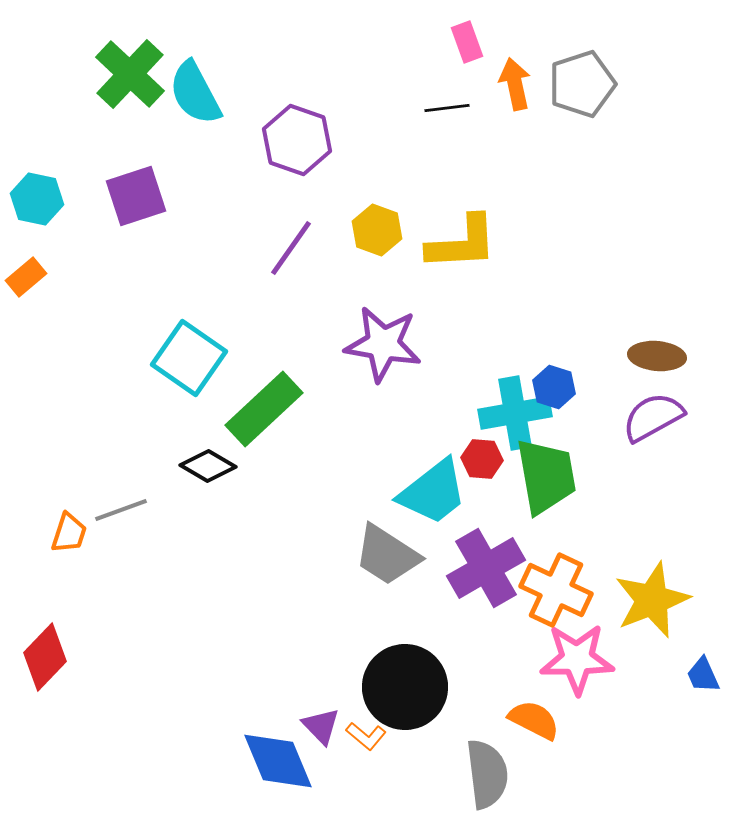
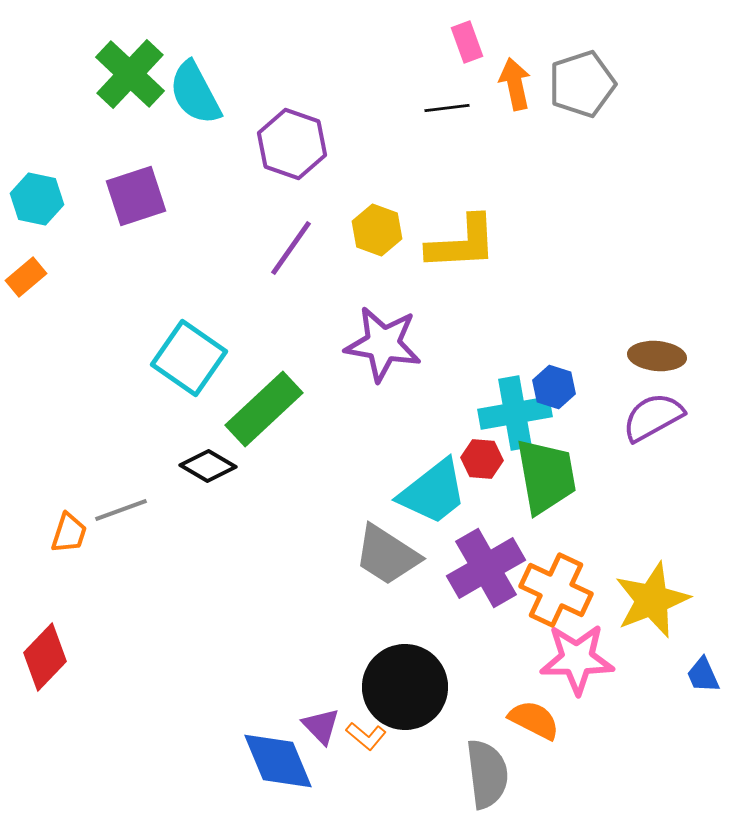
purple hexagon: moved 5 px left, 4 px down
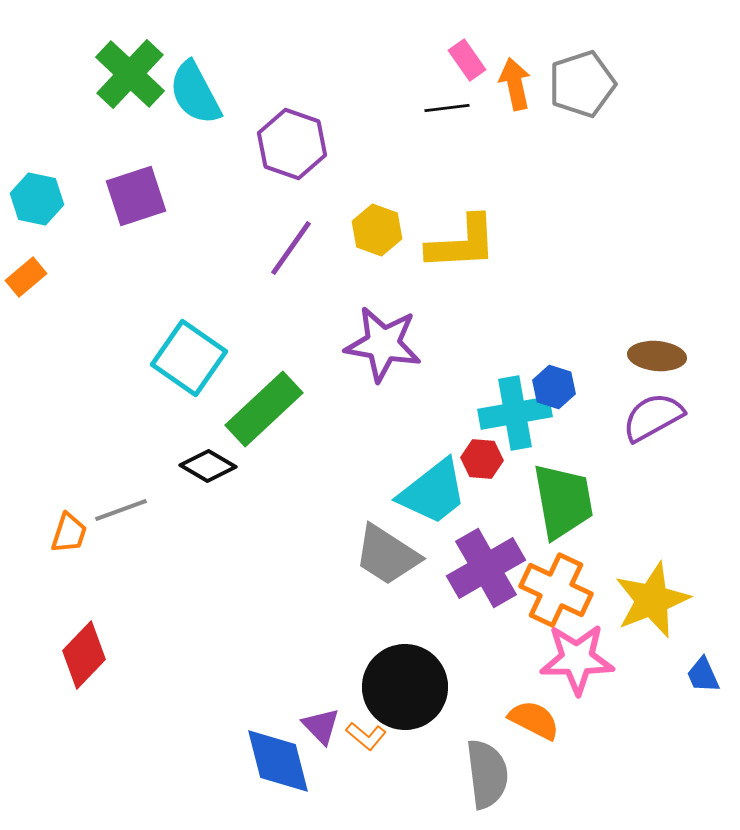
pink rectangle: moved 18 px down; rotated 15 degrees counterclockwise
green trapezoid: moved 17 px right, 25 px down
red diamond: moved 39 px right, 2 px up
blue diamond: rotated 8 degrees clockwise
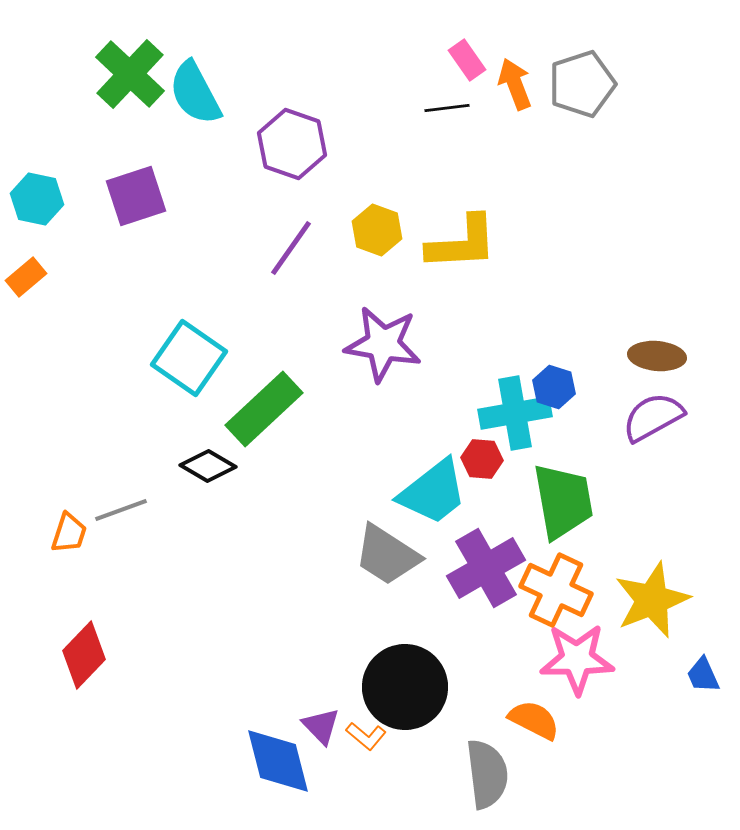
orange arrow: rotated 9 degrees counterclockwise
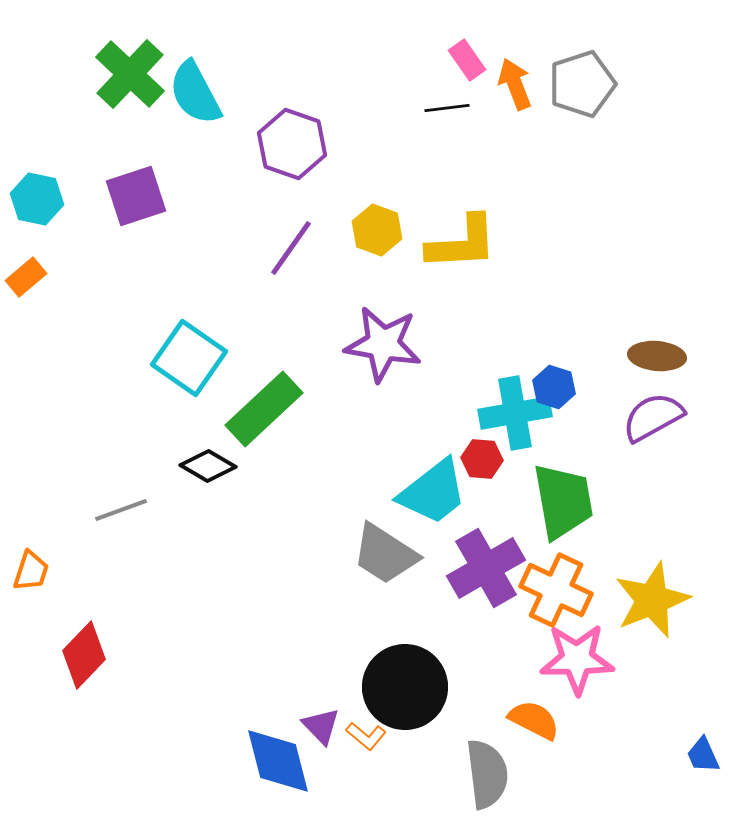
orange trapezoid: moved 38 px left, 38 px down
gray trapezoid: moved 2 px left, 1 px up
blue trapezoid: moved 80 px down
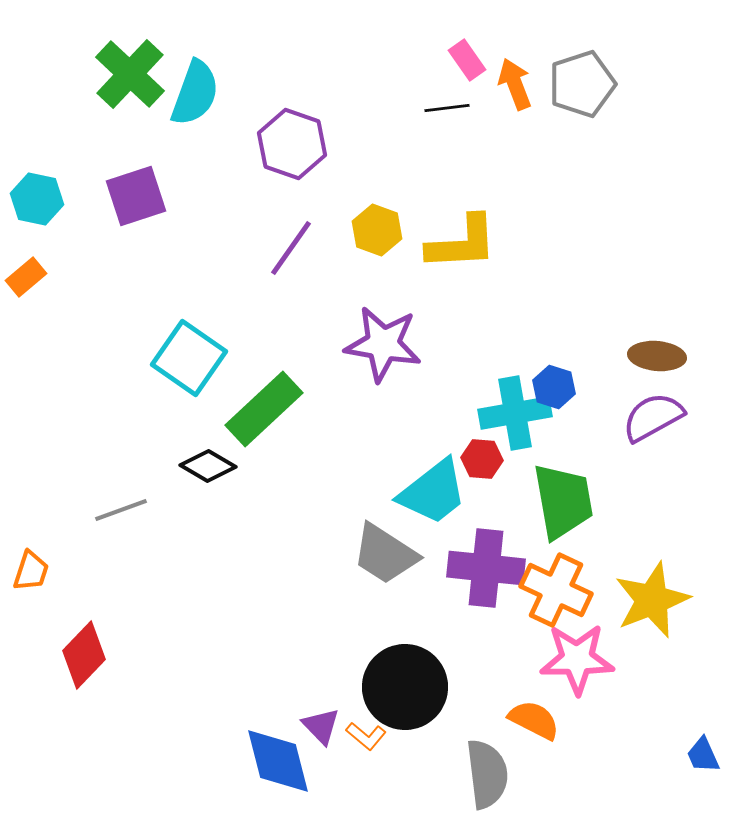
cyan semicircle: rotated 132 degrees counterclockwise
purple cross: rotated 36 degrees clockwise
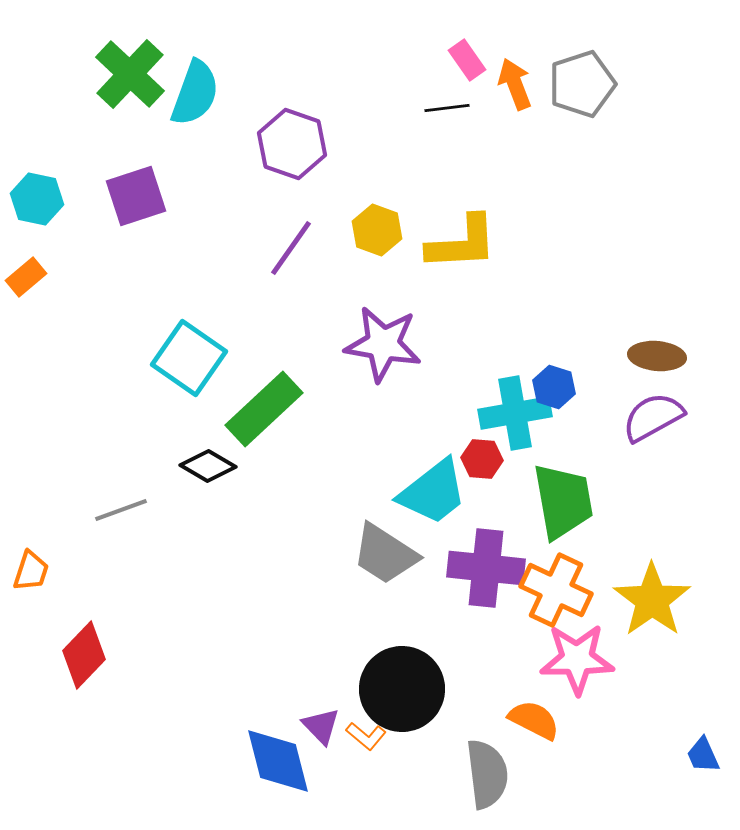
yellow star: rotated 14 degrees counterclockwise
black circle: moved 3 px left, 2 px down
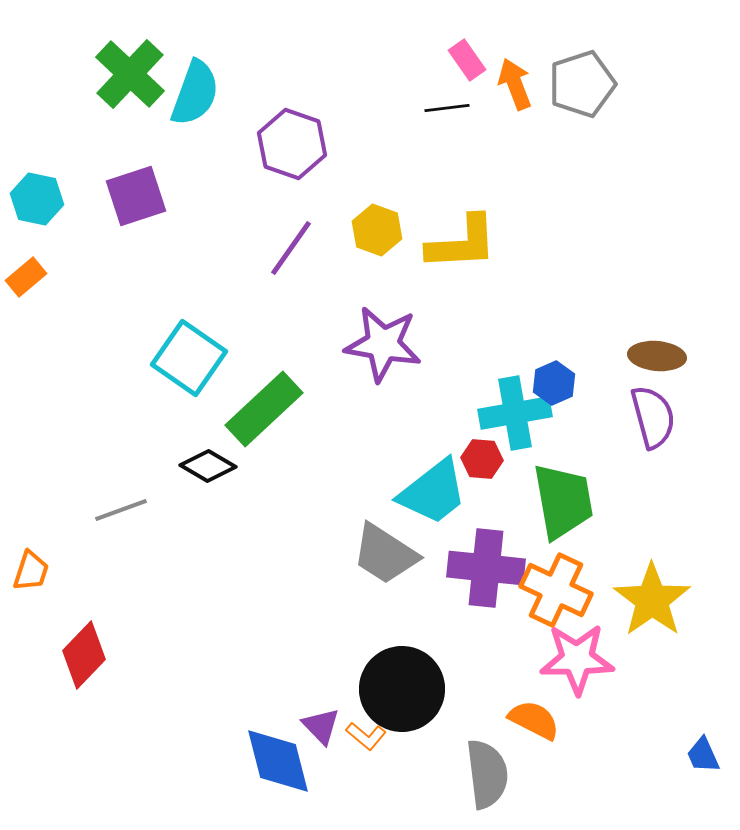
blue hexagon: moved 4 px up; rotated 18 degrees clockwise
purple semicircle: rotated 104 degrees clockwise
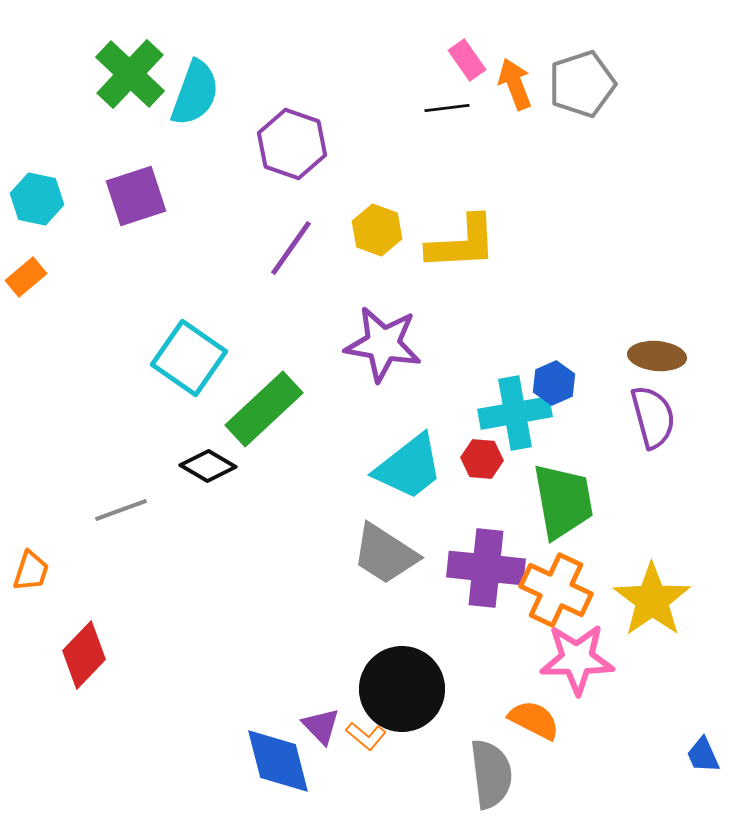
cyan trapezoid: moved 24 px left, 25 px up
gray semicircle: moved 4 px right
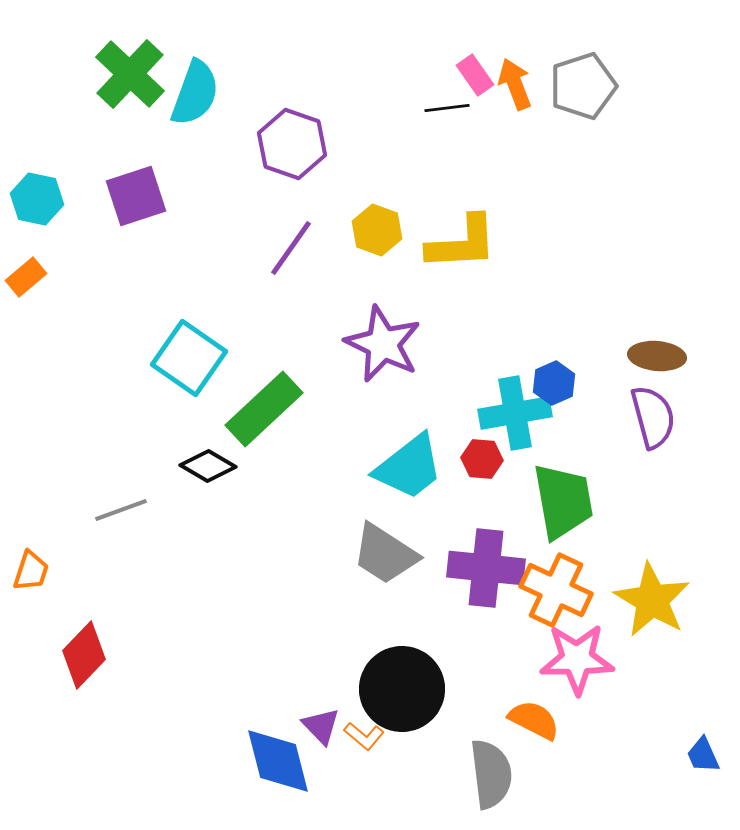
pink rectangle: moved 8 px right, 15 px down
gray pentagon: moved 1 px right, 2 px down
purple star: rotated 16 degrees clockwise
yellow star: rotated 6 degrees counterclockwise
orange L-shape: moved 2 px left
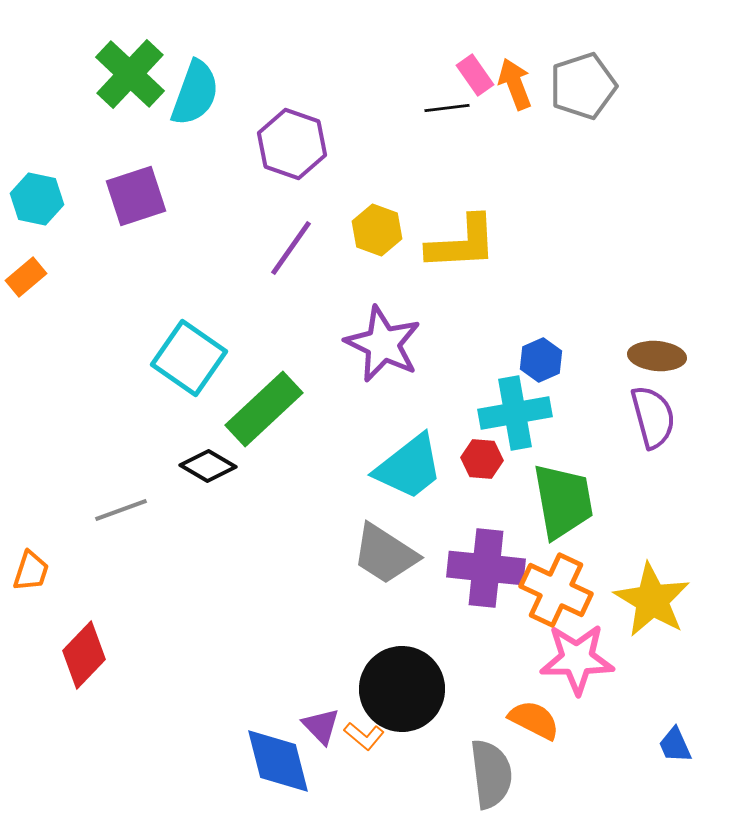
blue hexagon: moved 13 px left, 23 px up
blue trapezoid: moved 28 px left, 10 px up
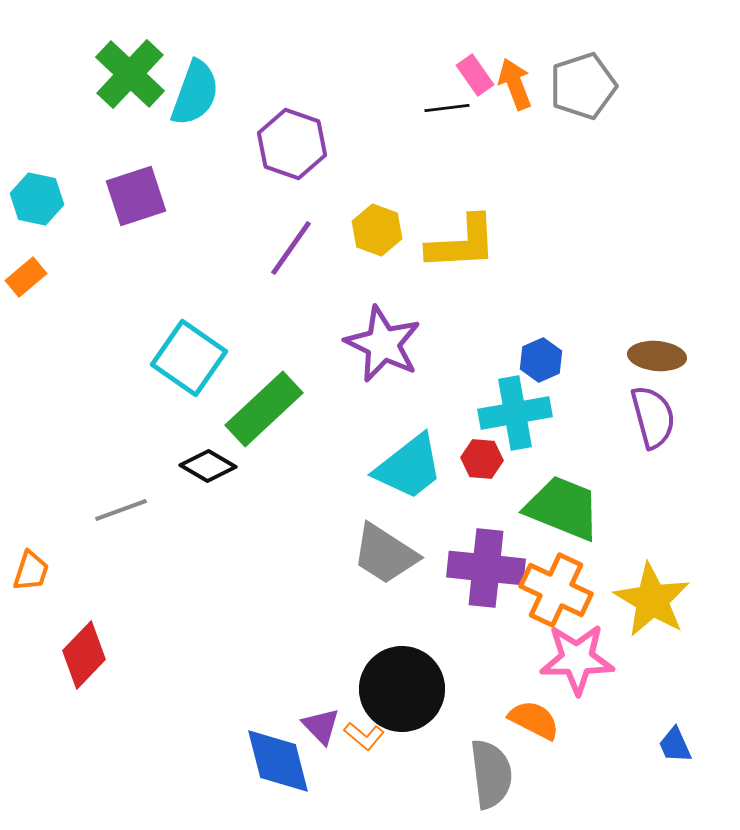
green trapezoid: moved 7 px down; rotated 58 degrees counterclockwise
